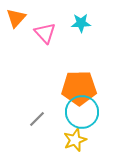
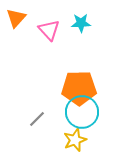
pink triangle: moved 4 px right, 3 px up
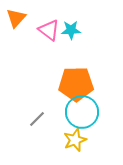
cyan star: moved 10 px left, 7 px down
pink triangle: rotated 10 degrees counterclockwise
orange pentagon: moved 3 px left, 4 px up
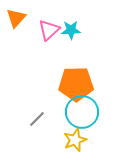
pink triangle: rotated 40 degrees clockwise
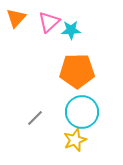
pink triangle: moved 8 px up
orange pentagon: moved 1 px right, 13 px up
gray line: moved 2 px left, 1 px up
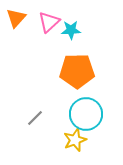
cyan circle: moved 4 px right, 2 px down
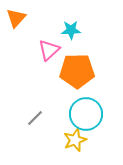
pink triangle: moved 28 px down
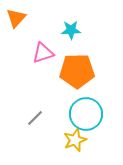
pink triangle: moved 6 px left, 3 px down; rotated 25 degrees clockwise
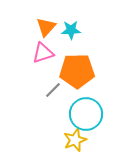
orange triangle: moved 30 px right, 9 px down
gray line: moved 18 px right, 28 px up
